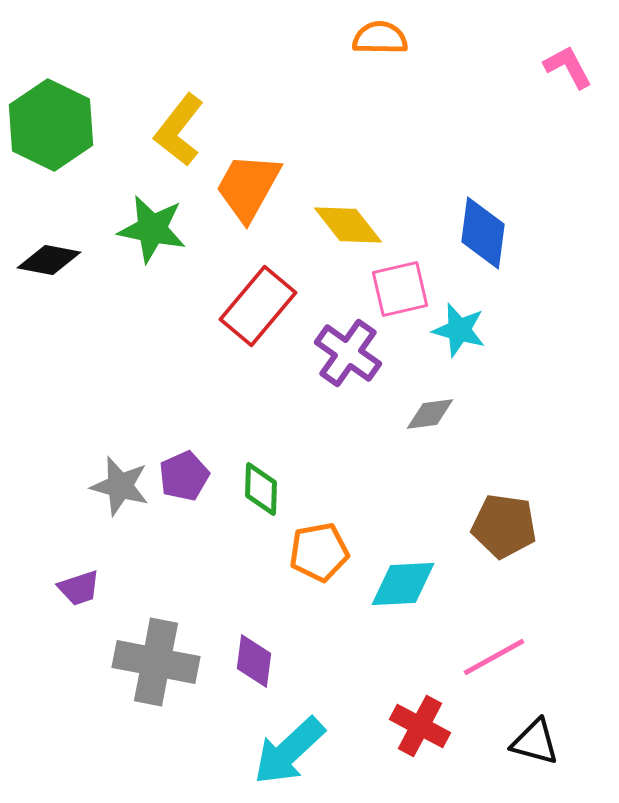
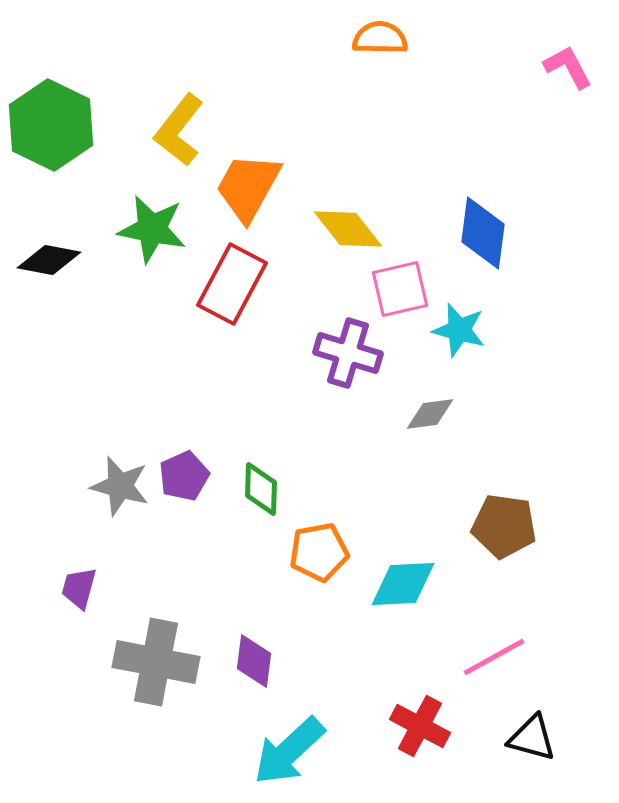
yellow diamond: moved 4 px down
red rectangle: moved 26 px left, 22 px up; rotated 12 degrees counterclockwise
purple cross: rotated 18 degrees counterclockwise
purple trapezoid: rotated 123 degrees clockwise
black triangle: moved 3 px left, 4 px up
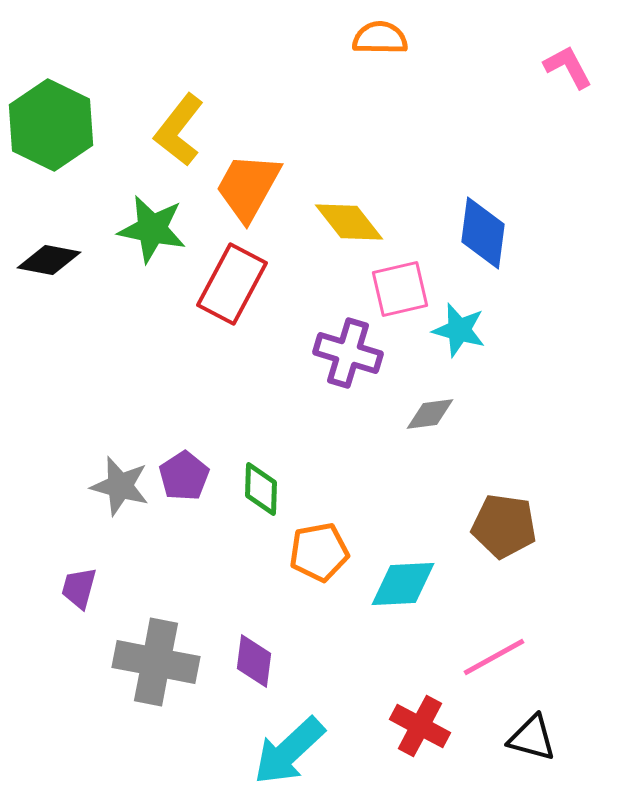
yellow diamond: moved 1 px right, 7 px up
purple pentagon: rotated 9 degrees counterclockwise
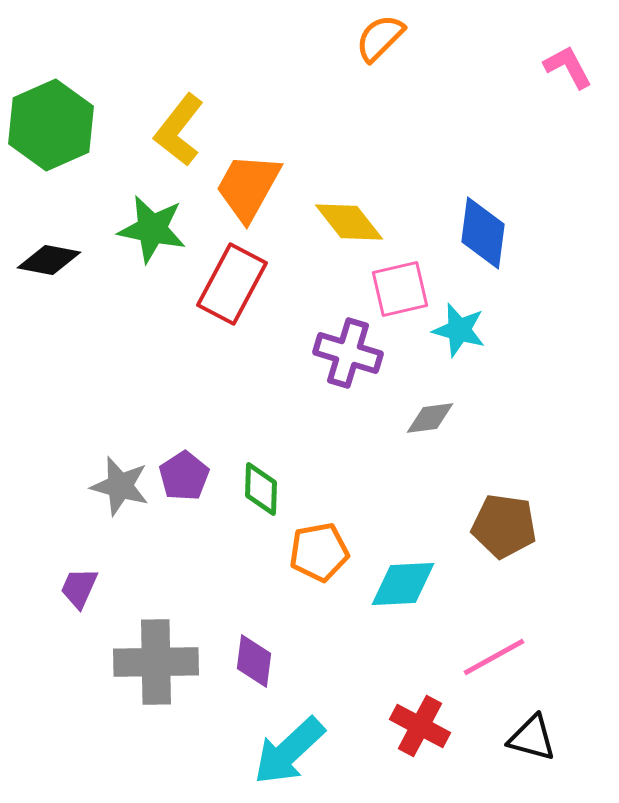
orange semicircle: rotated 46 degrees counterclockwise
green hexagon: rotated 10 degrees clockwise
gray diamond: moved 4 px down
purple trapezoid: rotated 9 degrees clockwise
gray cross: rotated 12 degrees counterclockwise
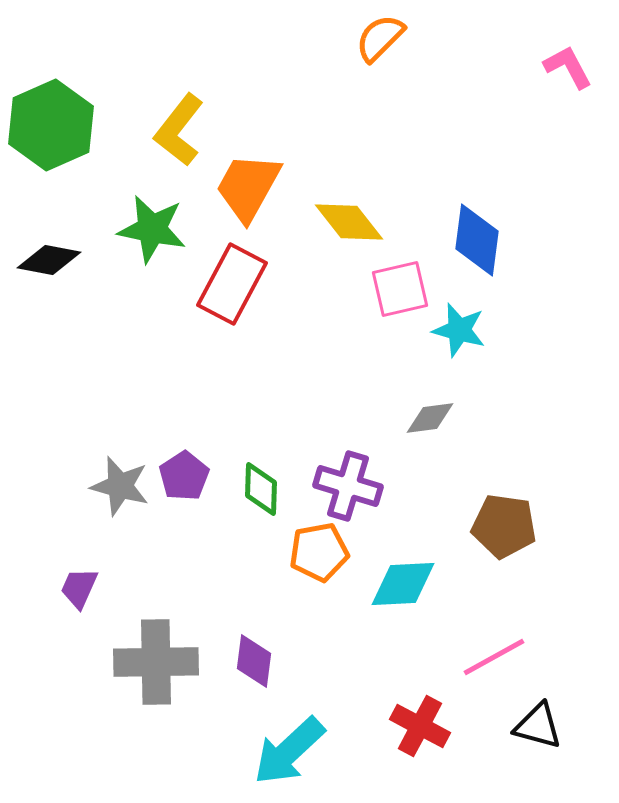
blue diamond: moved 6 px left, 7 px down
purple cross: moved 133 px down
black triangle: moved 6 px right, 12 px up
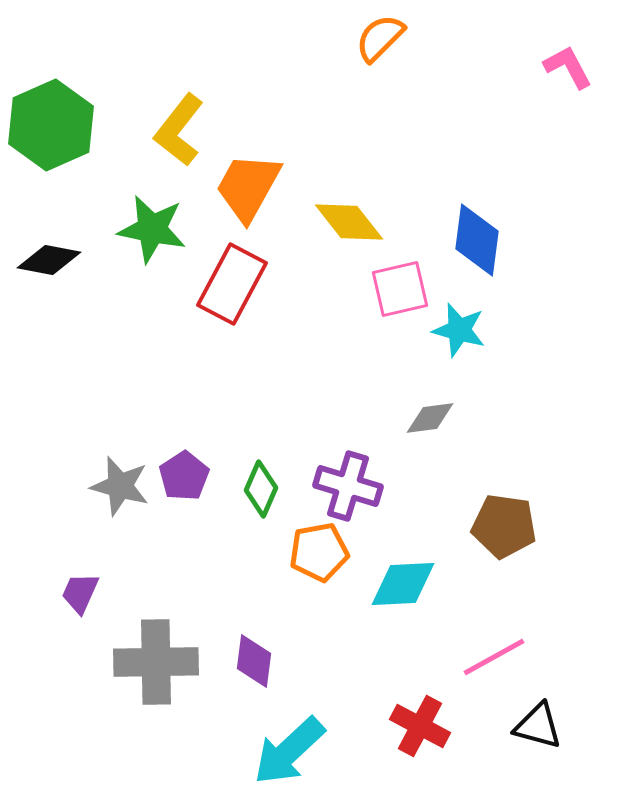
green diamond: rotated 22 degrees clockwise
purple trapezoid: moved 1 px right, 5 px down
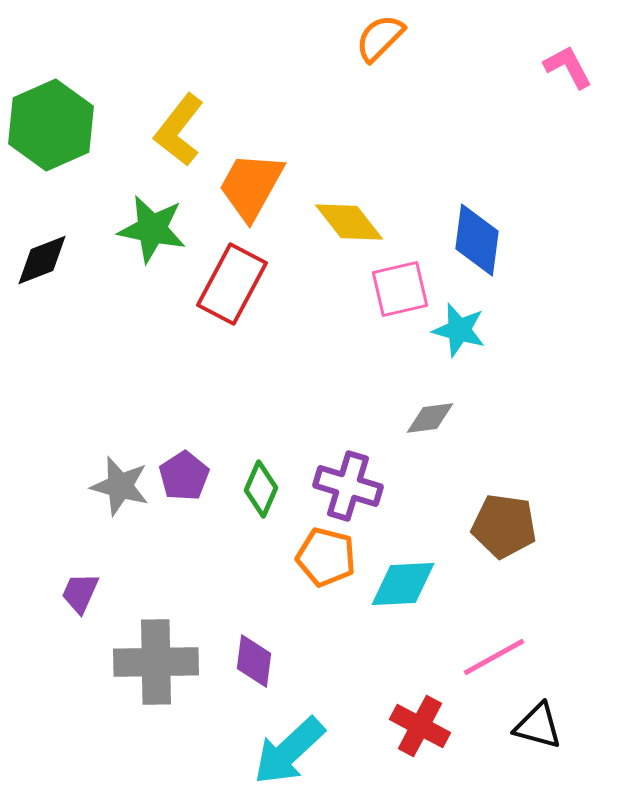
orange trapezoid: moved 3 px right, 1 px up
black diamond: moved 7 px left; rotated 32 degrees counterclockwise
orange pentagon: moved 7 px right, 5 px down; rotated 24 degrees clockwise
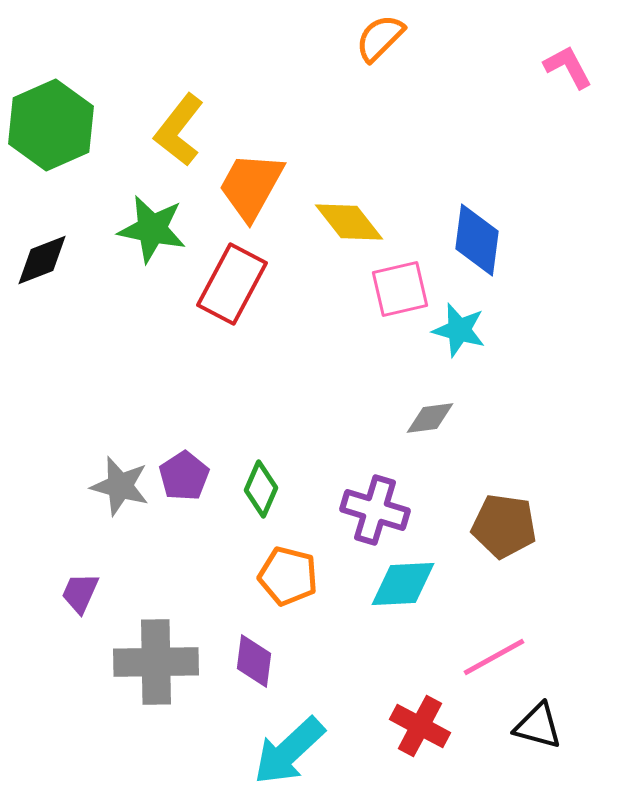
purple cross: moved 27 px right, 24 px down
orange pentagon: moved 38 px left, 19 px down
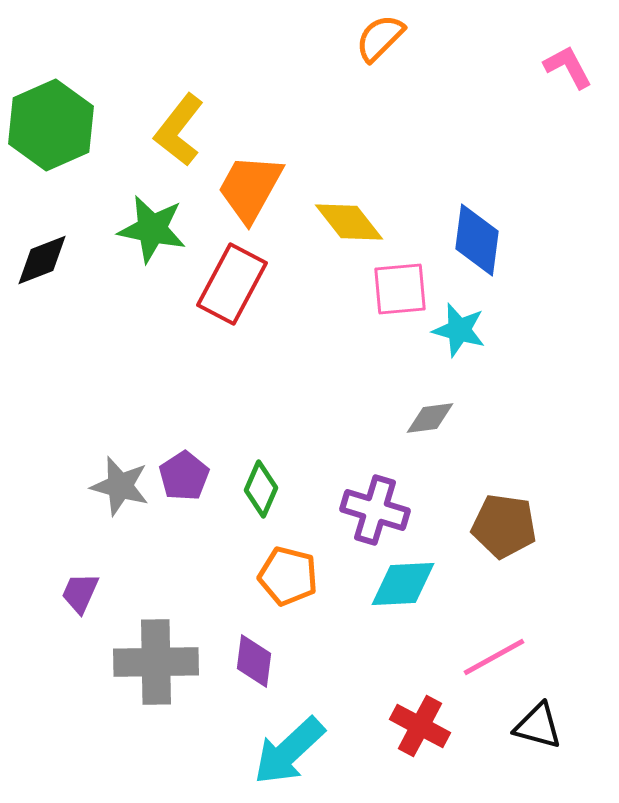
orange trapezoid: moved 1 px left, 2 px down
pink square: rotated 8 degrees clockwise
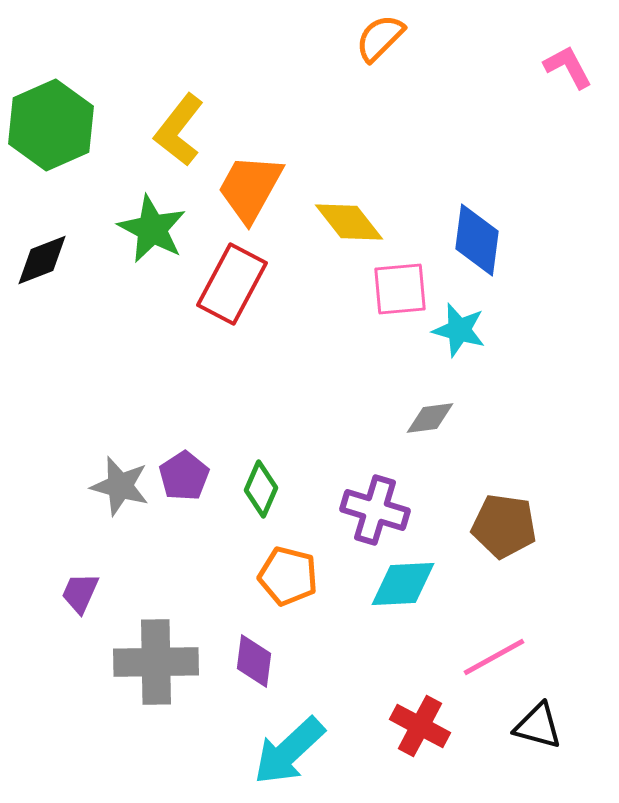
green star: rotated 16 degrees clockwise
